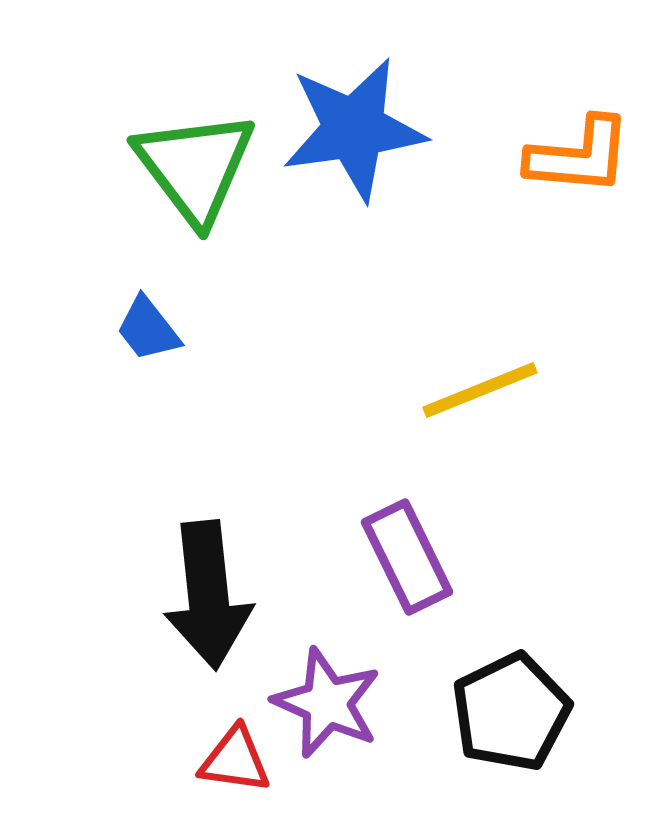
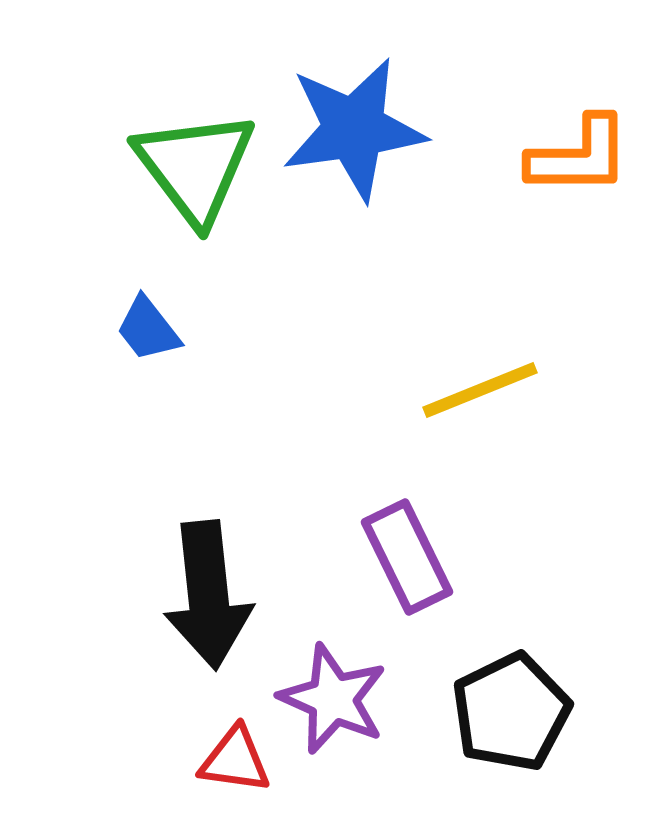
orange L-shape: rotated 5 degrees counterclockwise
purple star: moved 6 px right, 4 px up
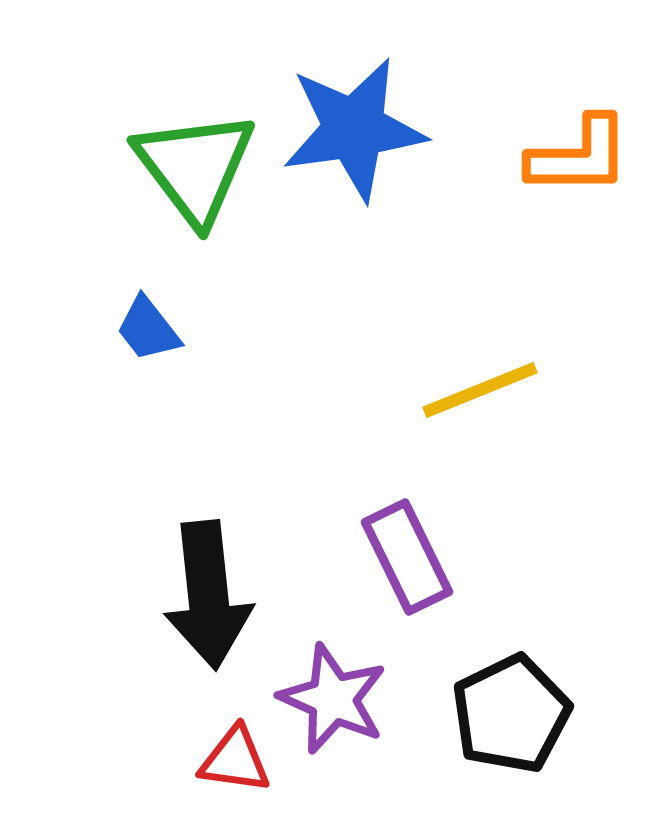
black pentagon: moved 2 px down
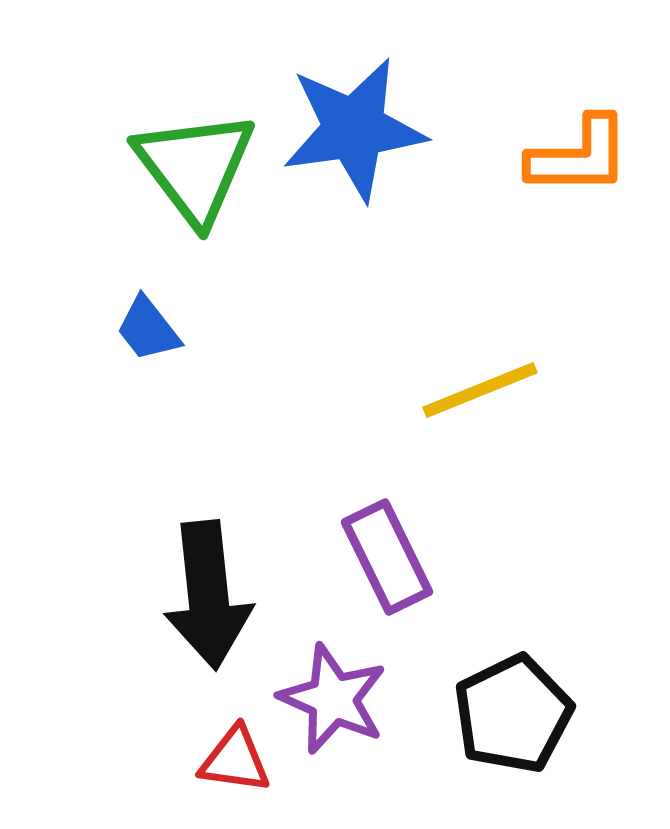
purple rectangle: moved 20 px left
black pentagon: moved 2 px right
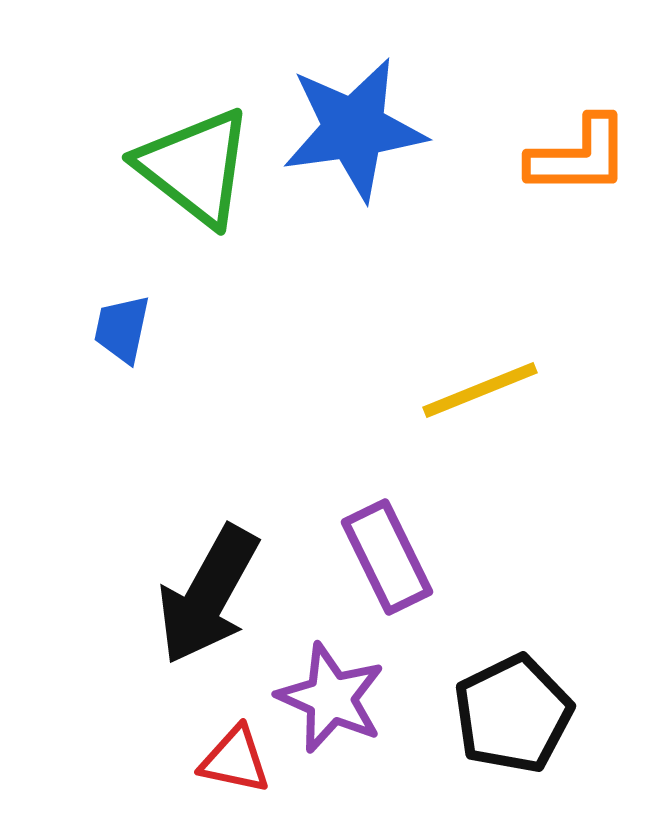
green triangle: rotated 15 degrees counterclockwise
blue trapezoid: moved 26 px left; rotated 50 degrees clockwise
black arrow: rotated 35 degrees clockwise
purple star: moved 2 px left, 1 px up
red triangle: rotated 4 degrees clockwise
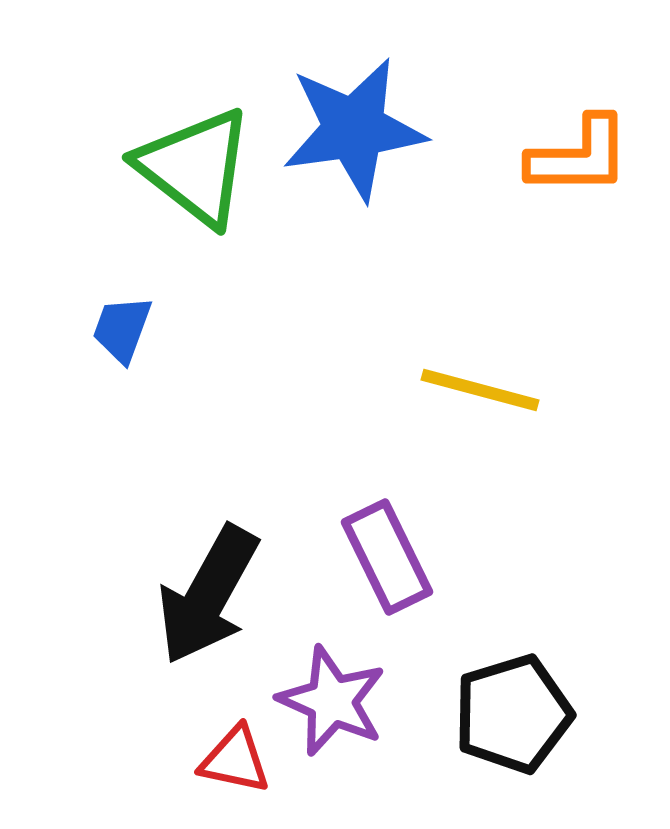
blue trapezoid: rotated 8 degrees clockwise
yellow line: rotated 37 degrees clockwise
purple star: moved 1 px right, 3 px down
black pentagon: rotated 9 degrees clockwise
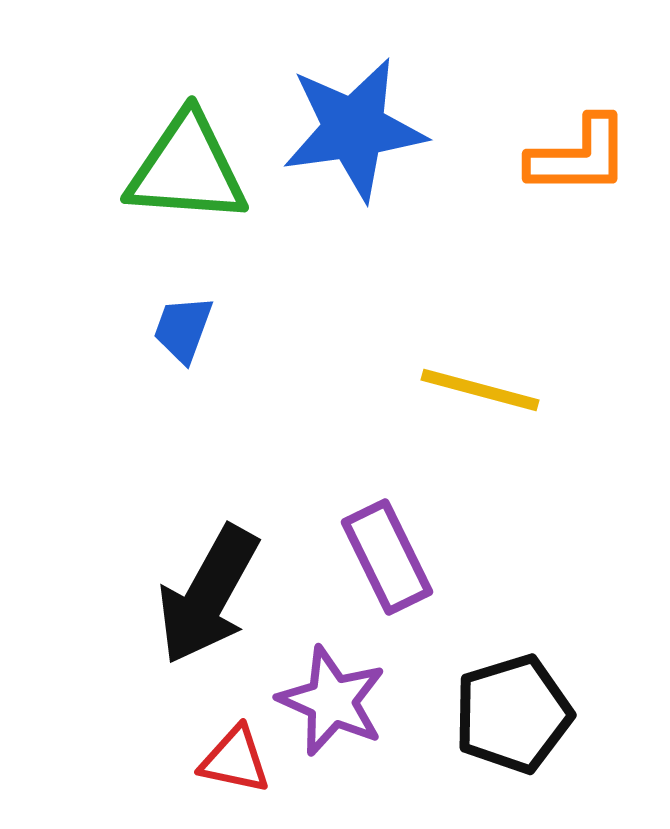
green triangle: moved 8 px left, 2 px down; rotated 34 degrees counterclockwise
blue trapezoid: moved 61 px right
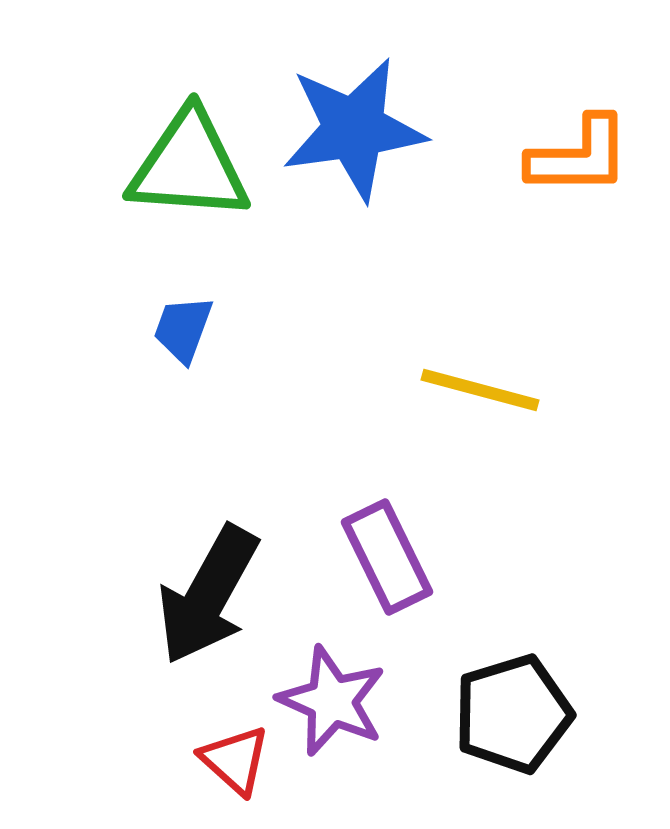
green triangle: moved 2 px right, 3 px up
red triangle: rotated 30 degrees clockwise
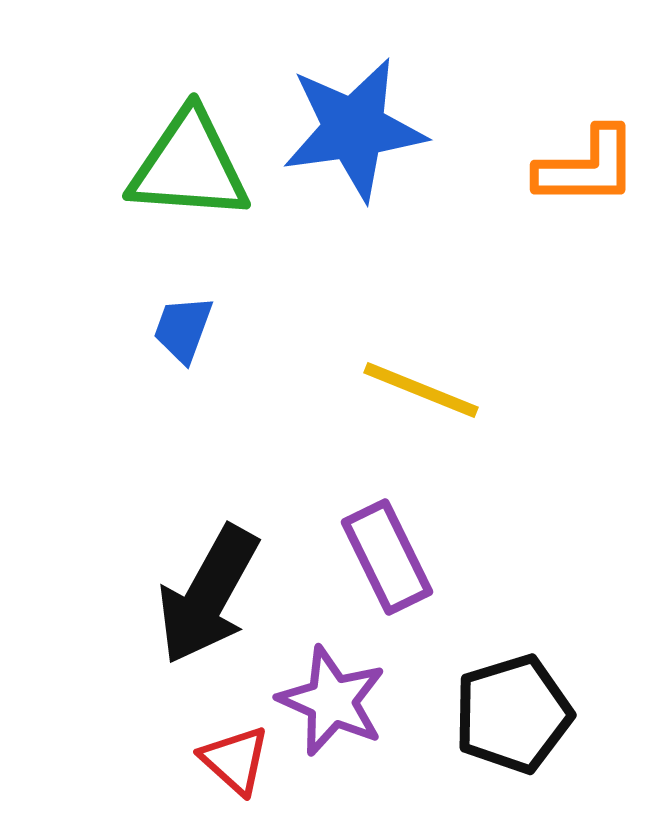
orange L-shape: moved 8 px right, 11 px down
yellow line: moved 59 px left; rotated 7 degrees clockwise
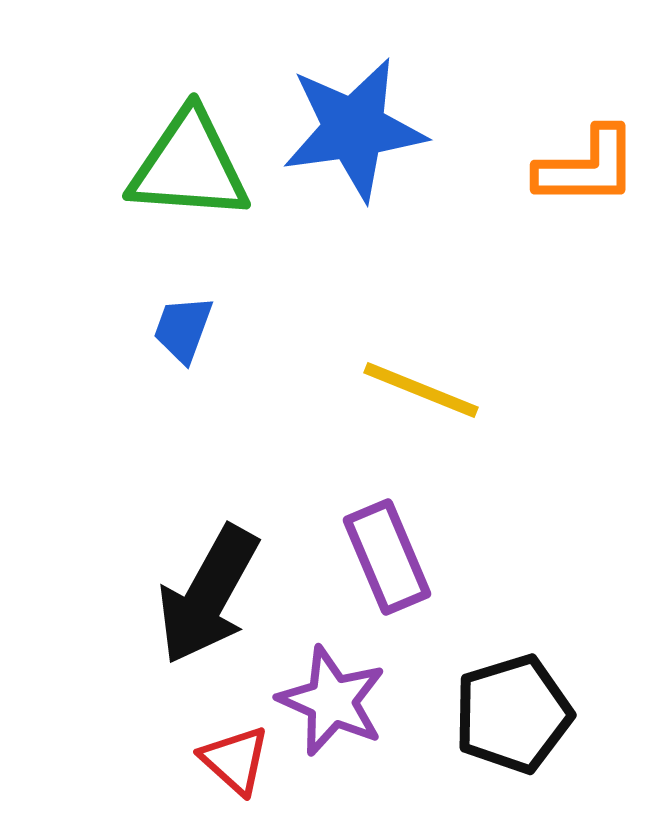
purple rectangle: rotated 3 degrees clockwise
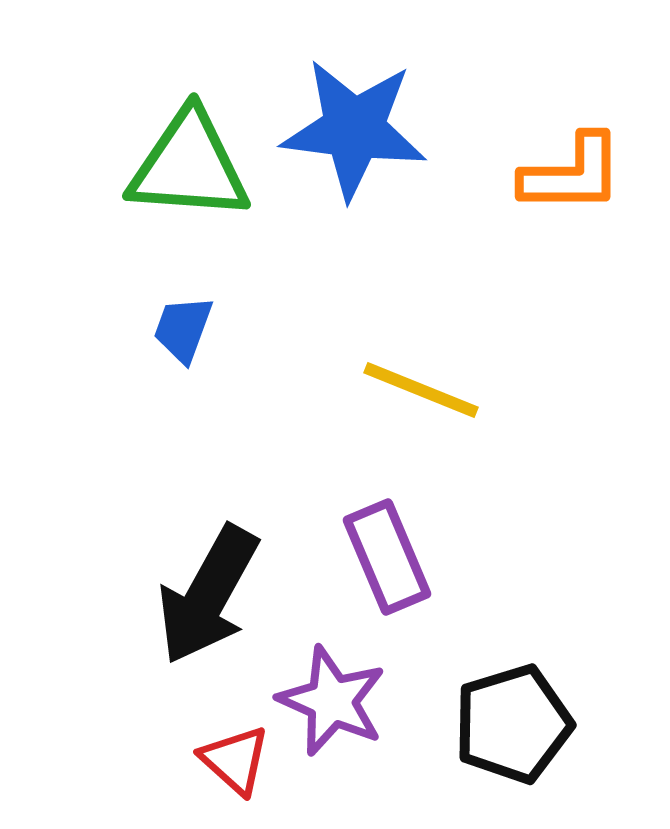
blue star: rotated 15 degrees clockwise
orange L-shape: moved 15 px left, 7 px down
black pentagon: moved 10 px down
